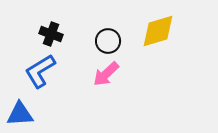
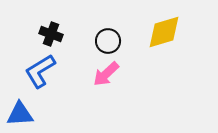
yellow diamond: moved 6 px right, 1 px down
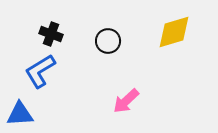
yellow diamond: moved 10 px right
pink arrow: moved 20 px right, 27 px down
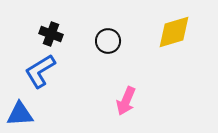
pink arrow: rotated 24 degrees counterclockwise
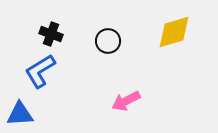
pink arrow: rotated 40 degrees clockwise
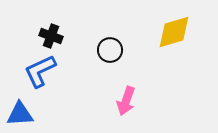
black cross: moved 2 px down
black circle: moved 2 px right, 9 px down
blue L-shape: rotated 6 degrees clockwise
pink arrow: rotated 44 degrees counterclockwise
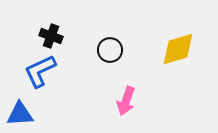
yellow diamond: moved 4 px right, 17 px down
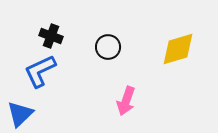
black circle: moved 2 px left, 3 px up
blue triangle: rotated 40 degrees counterclockwise
